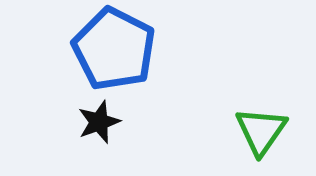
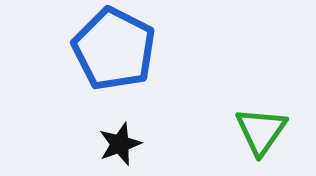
black star: moved 21 px right, 22 px down
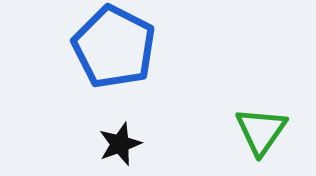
blue pentagon: moved 2 px up
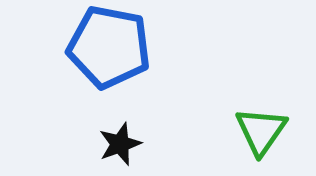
blue pentagon: moved 5 px left; rotated 16 degrees counterclockwise
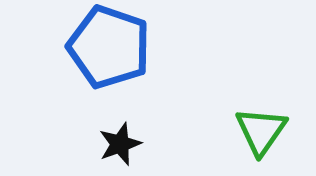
blue pentagon: rotated 8 degrees clockwise
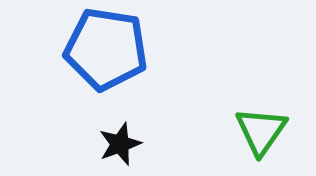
blue pentagon: moved 3 px left, 2 px down; rotated 10 degrees counterclockwise
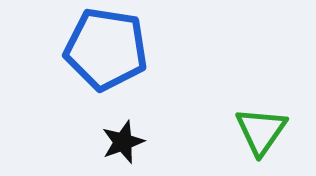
black star: moved 3 px right, 2 px up
